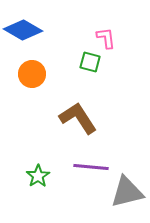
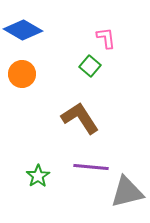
green square: moved 4 px down; rotated 25 degrees clockwise
orange circle: moved 10 px left
brown L-shape: moved 2 px right
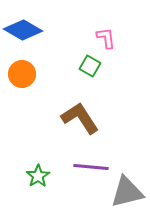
green square: rotated 10 degrees counterclockwise
